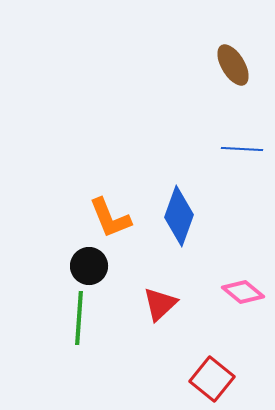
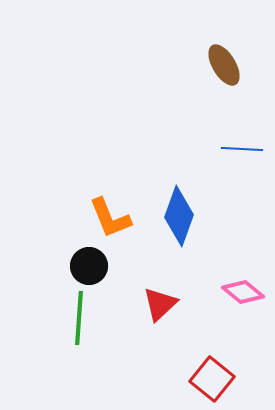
brown ellipse: moved 9 px left
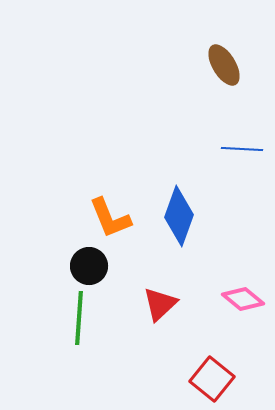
pink diamond: moved 7 px down
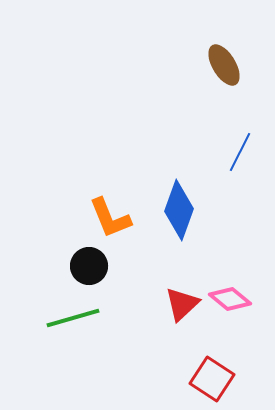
blue line: moved 2 px left, 3 px down; rotated 66 degrees counterclockwise
blue diamond: moved 6 px up
pink diamond: moved 13 px left
red triangle: moved 22 px right
green line: moved 6 px left; rotated 70 degrees clockwise
red square: rotated 6 degrees counterclockwise
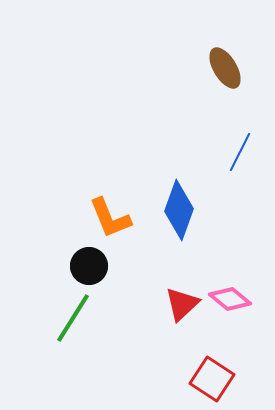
brown ellipse: moved 1 px right, 3 px down
green line: rotated 42 degrees counterclockwise
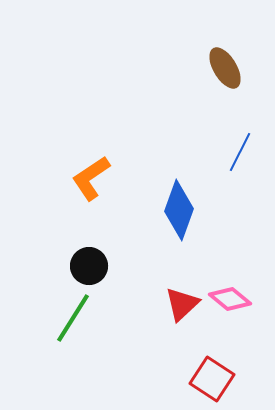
orange L-shape: moved 19 px left, 40 px up; rotated 78 degrees clockwise
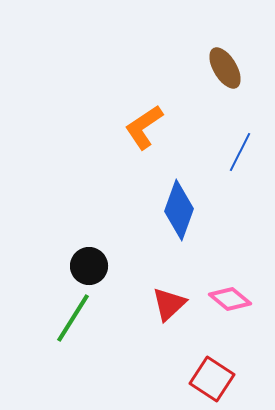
orange L-shape: moved 53 px right, 51 px up
red triangle: moved 13 px left
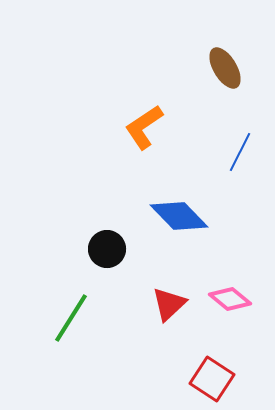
blue diamond: moved 6 px down; rotated 64 degrees counterclockwise
black circle: moved 18 px right, 17 px up
green line: moved 2 px left
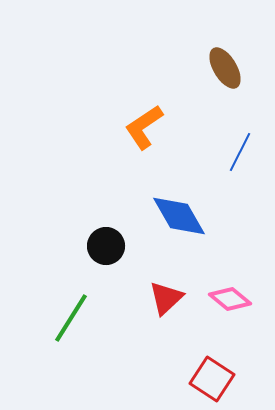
blue diamond: rotated 14 degrees clockwise
black circle: moved 1 px left, 3 px up
red triangle: moved 3 px left, 6 px up
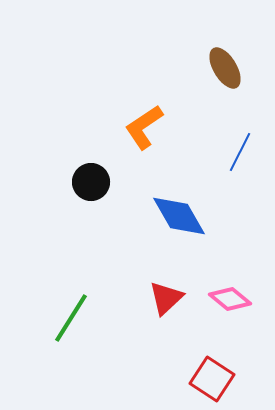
black circle: moved 15 px left, 64 px up
